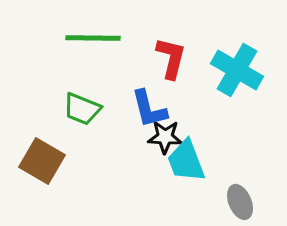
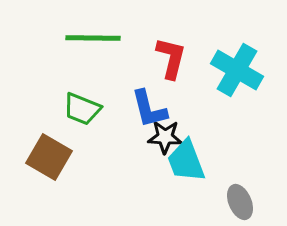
brown square: moved 7 px right, 4 px up
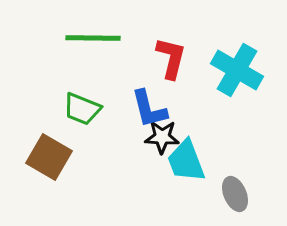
black star: moved 3 px left
gray ellipse: moved 5 px left, 8 px up
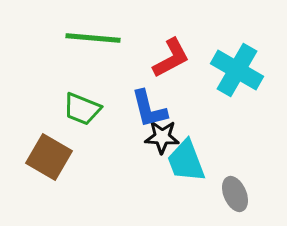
green line: rotated 4 degrees clockwise
red L-shape: rotated 48 degrees clockwise
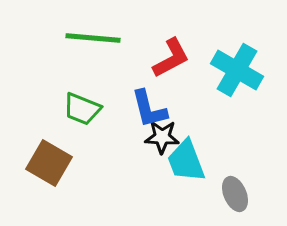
brown square: moved 6 px down
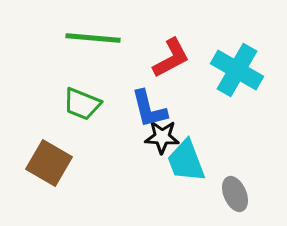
green trapezoid: moved 5 px up
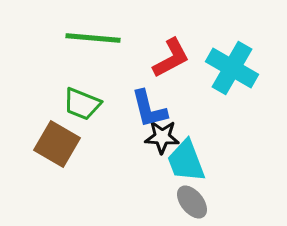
cyan cross: moved 5 px left, 2 px up
brown square: moved 8 px right, 19 px up
gray ellipse: moved 43 px left, 8 px down; rotated 16 degrees counterclockwise
